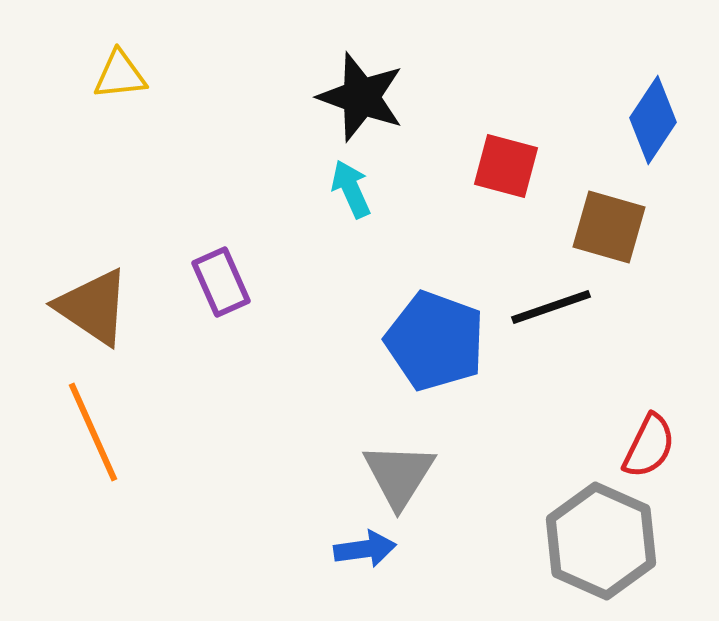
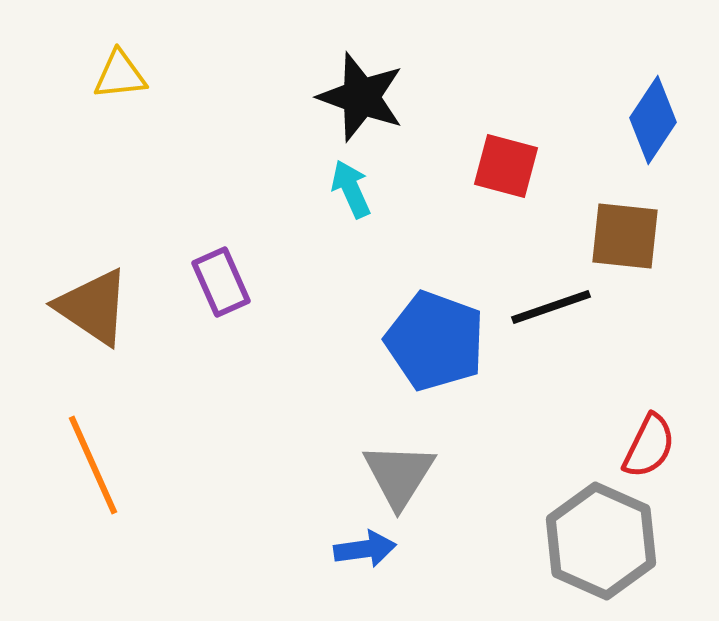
brown square: moved 16 px right, 9 px down; rotated 10 degrees counterclockwise
orange line: moved 33 px down
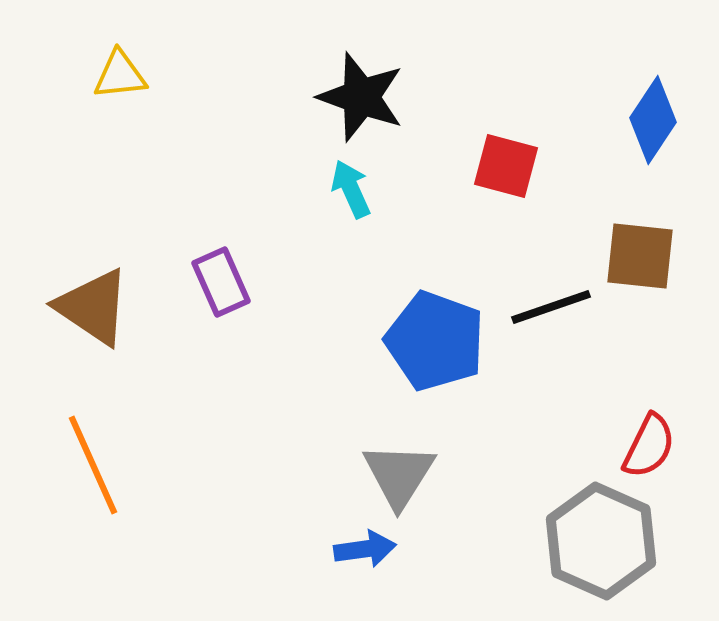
brown square: moved 15 px right, 20 px down
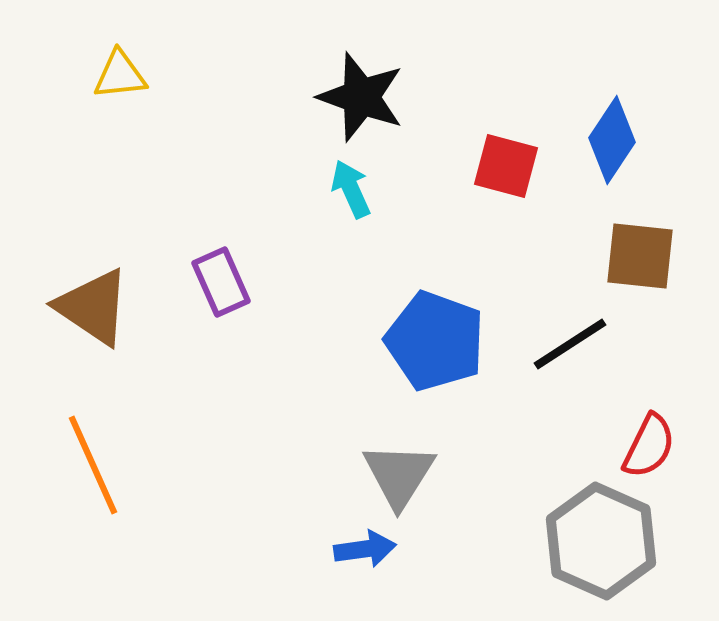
blue diamond: moved 41 px left, 20 px down
black line: moved 19 px right, 37 px down; rotated 14 degrees counterclockwise
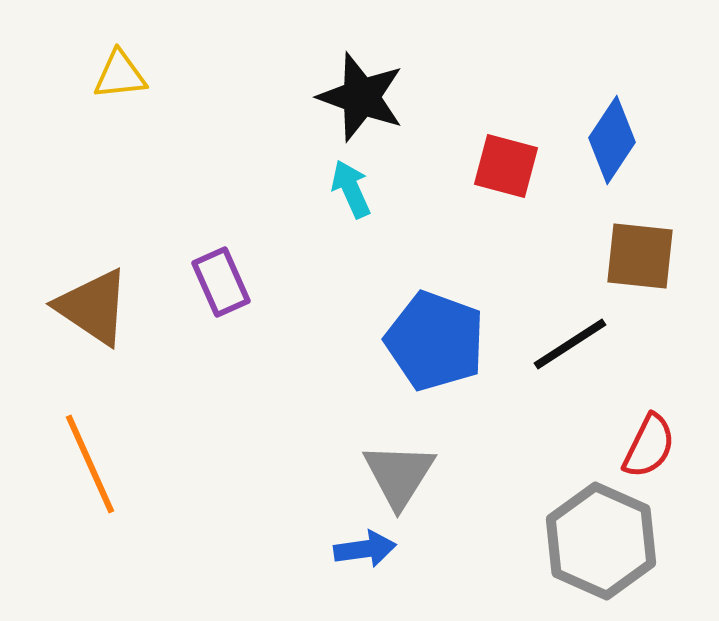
orange line: moved 3 px left, 1 px up
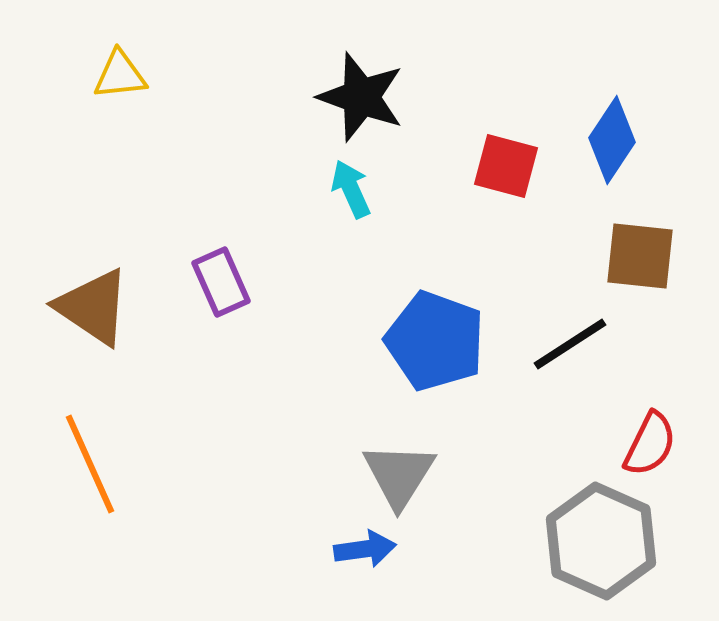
red semicircle: moved 1 px right, 2 px up
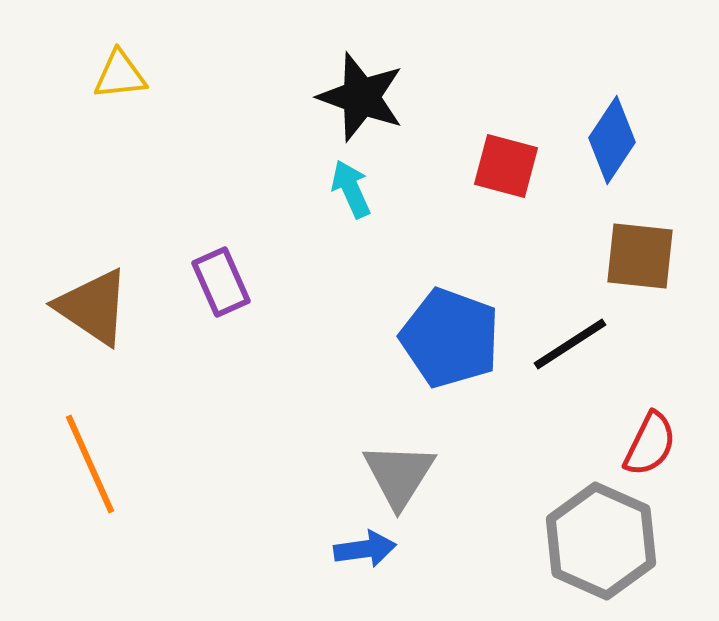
blue pentagon: moved 15 px right, 3 px up
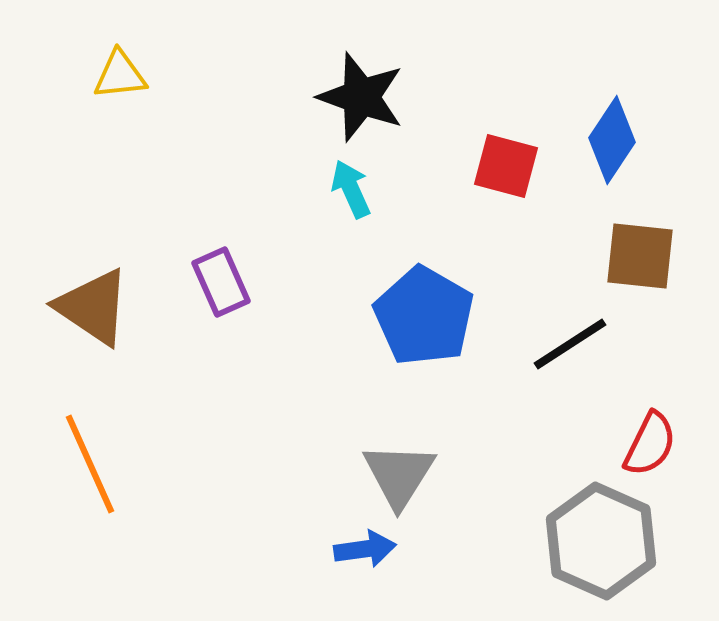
blue pentagon: moved 26 px left, 22 px up; rotated 10 degrees clockwise
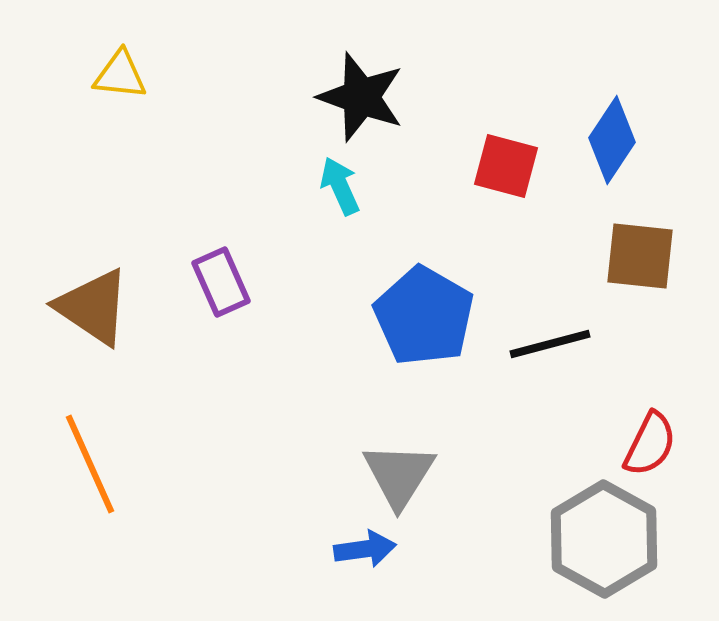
yellow triangle: rotated 12 degrees clockwise
cyan arrow: moved 11 px left, 3 px up
black line: moved 20 px left; rotated 18 degrees clockwise
gray hexagon: moved 3 px right, 2 px up; rotated 5 degrees clockwise
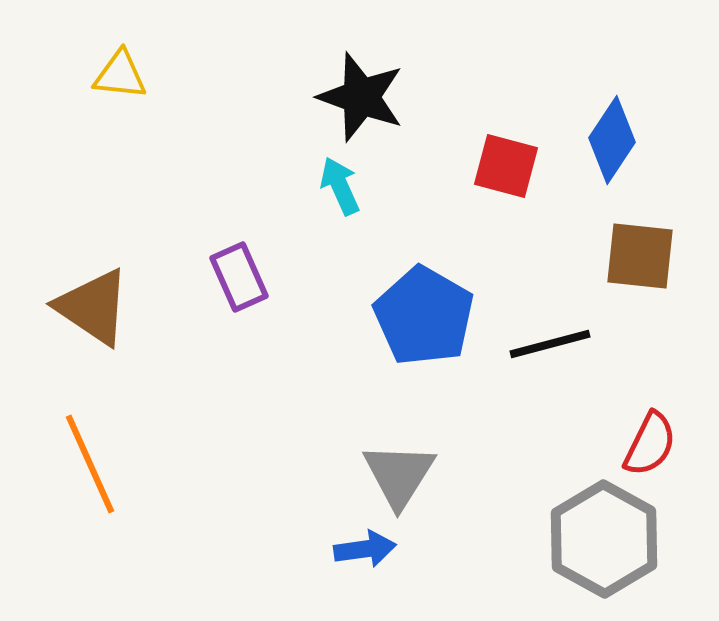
purple rectangle: moved 18 px right, 5 px up
